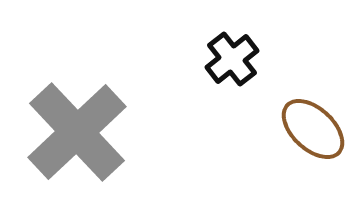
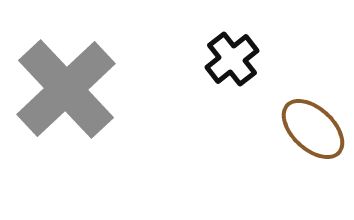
gray cross: moved 11 px left, 43 px up
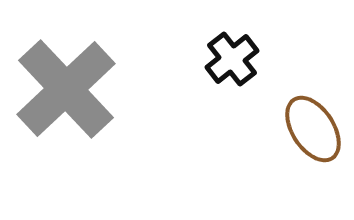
brown ellipse: rotated 14 degrees clockwise
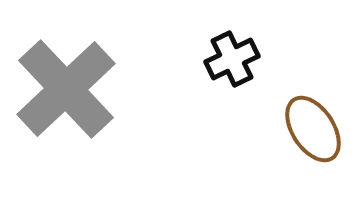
black cross: rotated 12 degrees clockwise
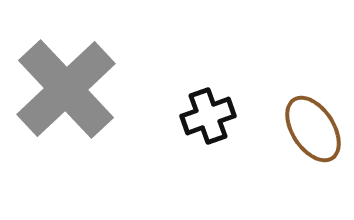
black cross: moved 24 px left, 57 px down; rotated 6 degrees clockwise
